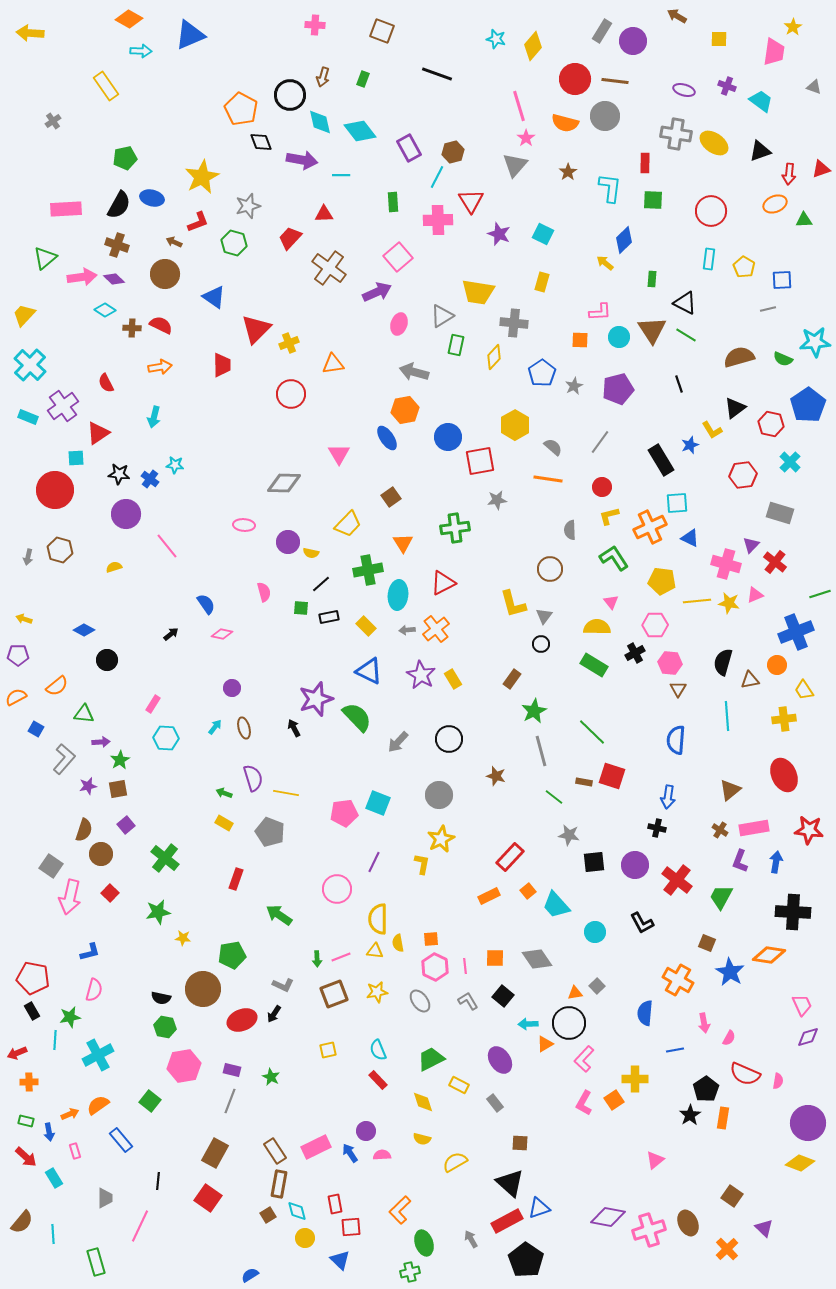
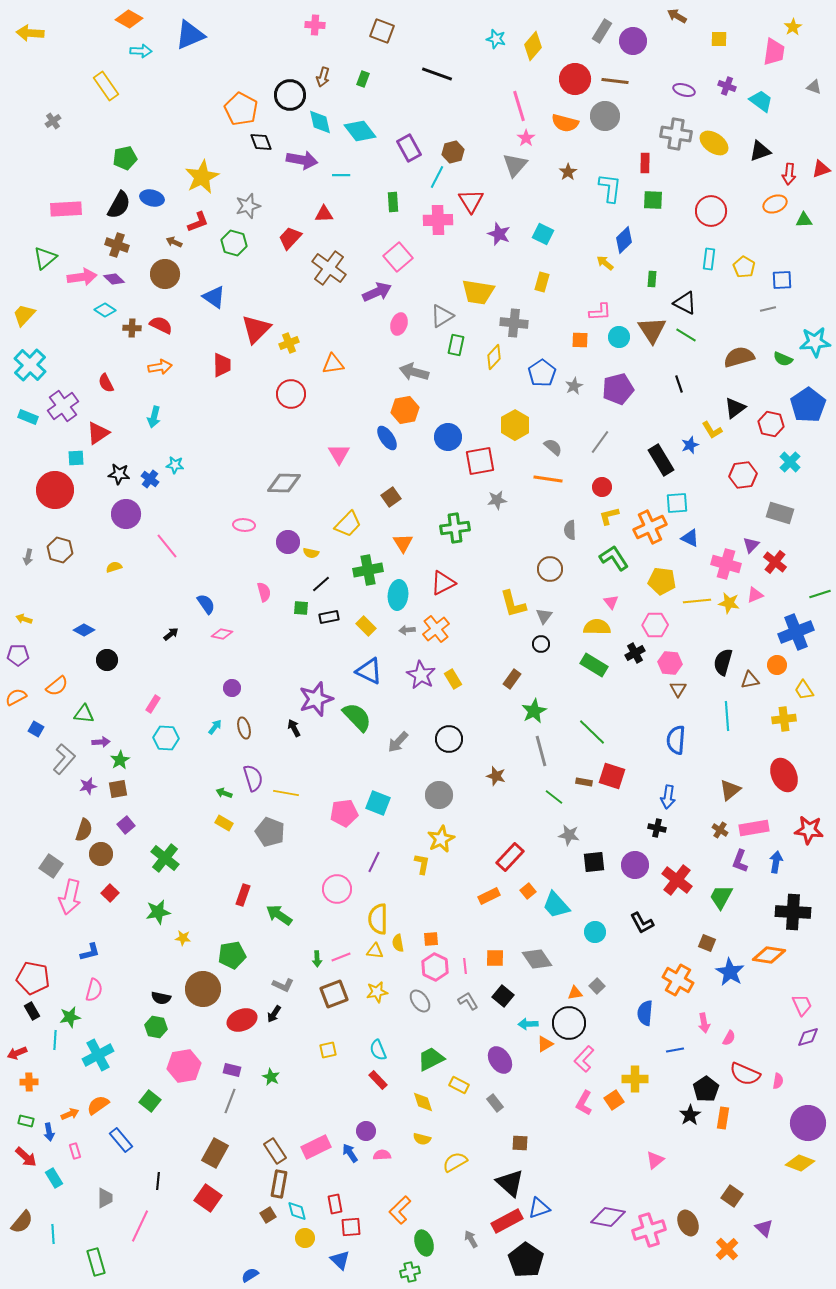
red rectangle at (236, 879): moved 7 px right, 16 px down
green hexagon at (165, 1027): moved 9 px left
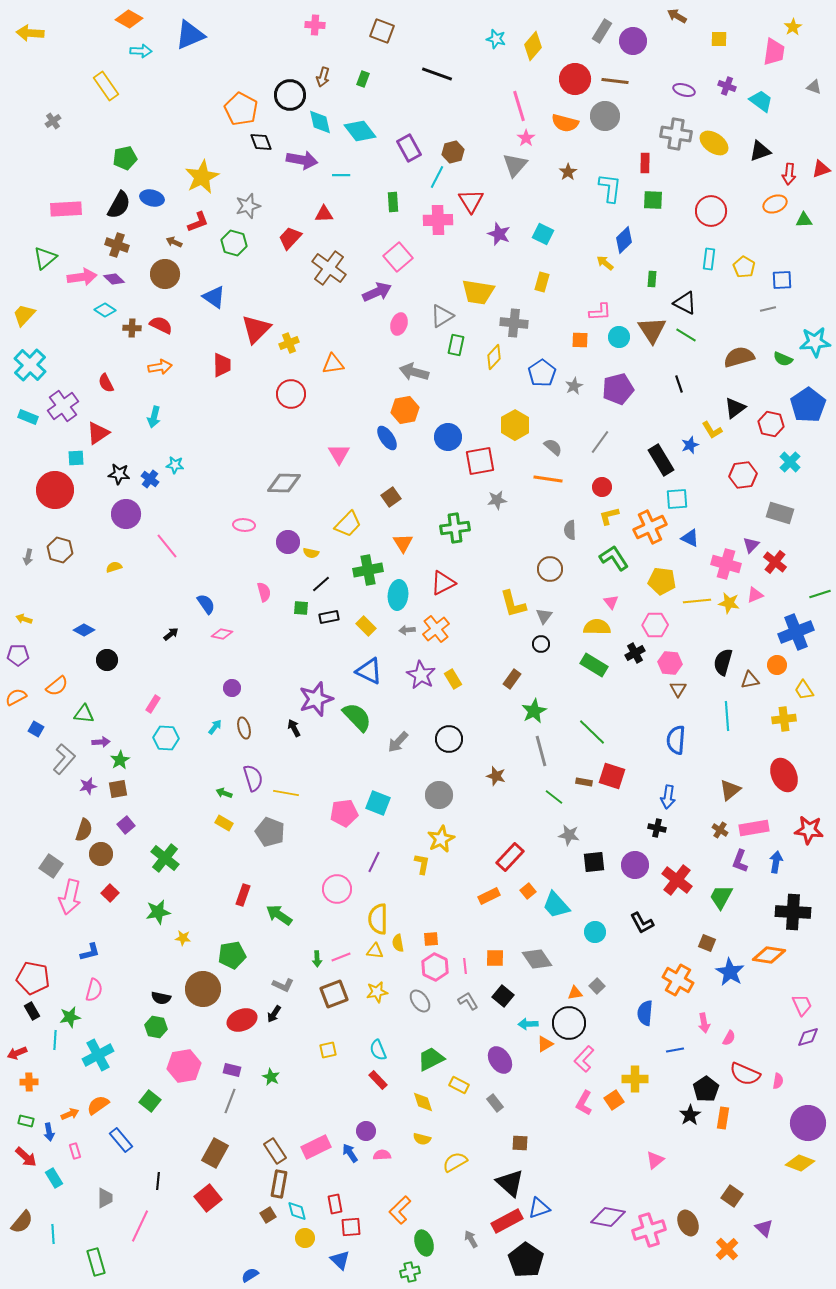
cyan square at (677, 503): moved 4 px up
red square at (208, 1198): rotated 16 degrees clockwise
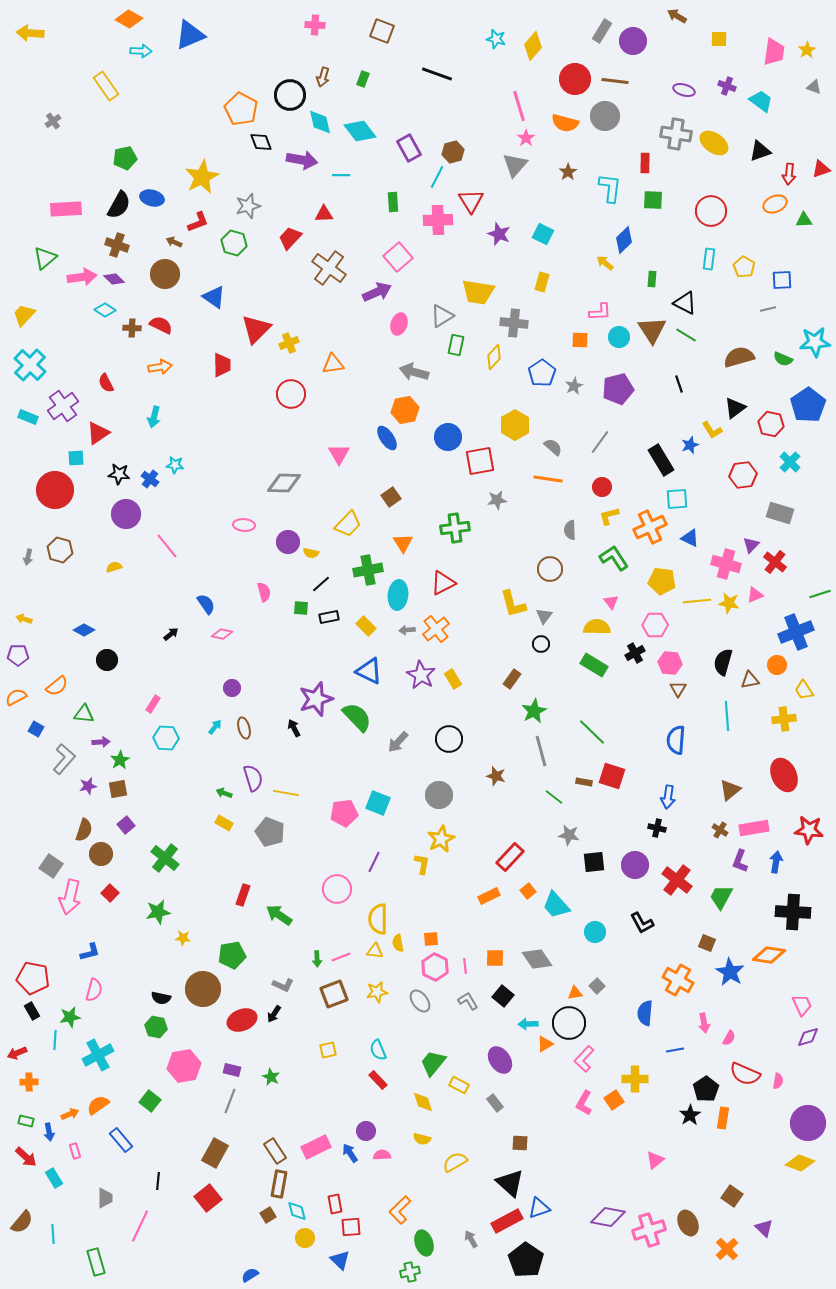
yellow star at (793, 27): moved 14 px right, 23 px down
green trapezoid at (431, 1059): moved 2 px right, 4 px down; rotated 24 degrees counterclockwise
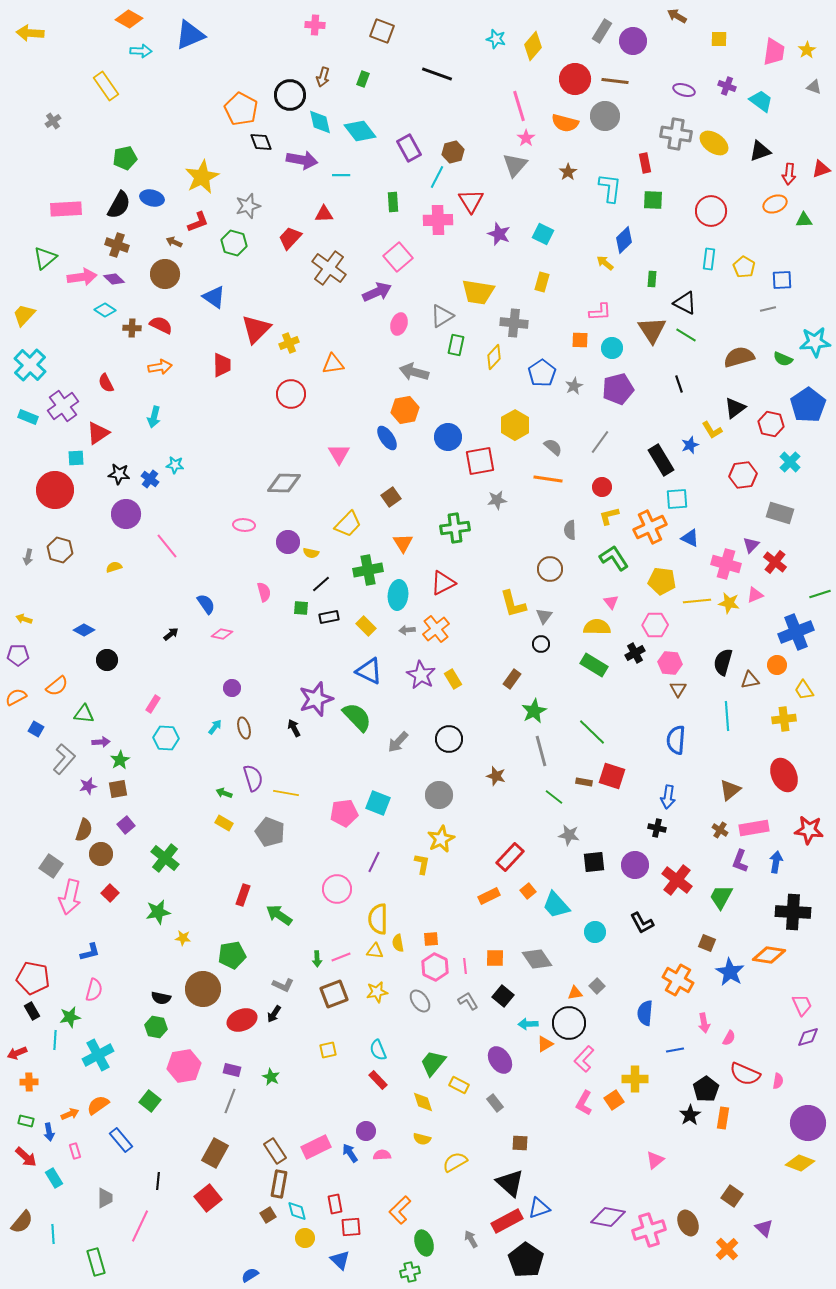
red rectangle at (645, 163): rotated 12 degrees counterclockwise
cyan circle at (619, 337): moved 7 px left, 11 px down
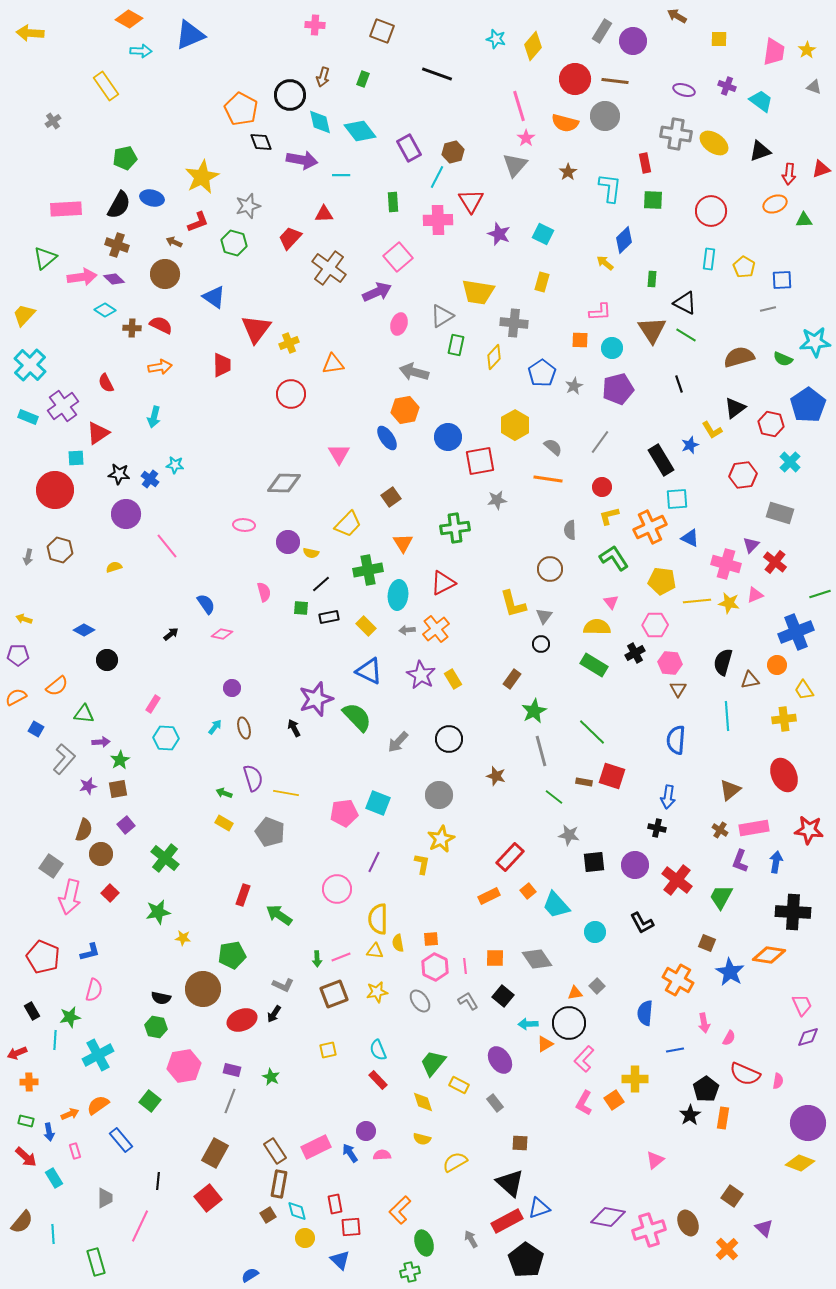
red triangle at (256, 329): rotated 8 degrees counterclockwise
red pentagon at (33, 978): moved 10 px right, 21 px up; rotated 12 degrees clockwise
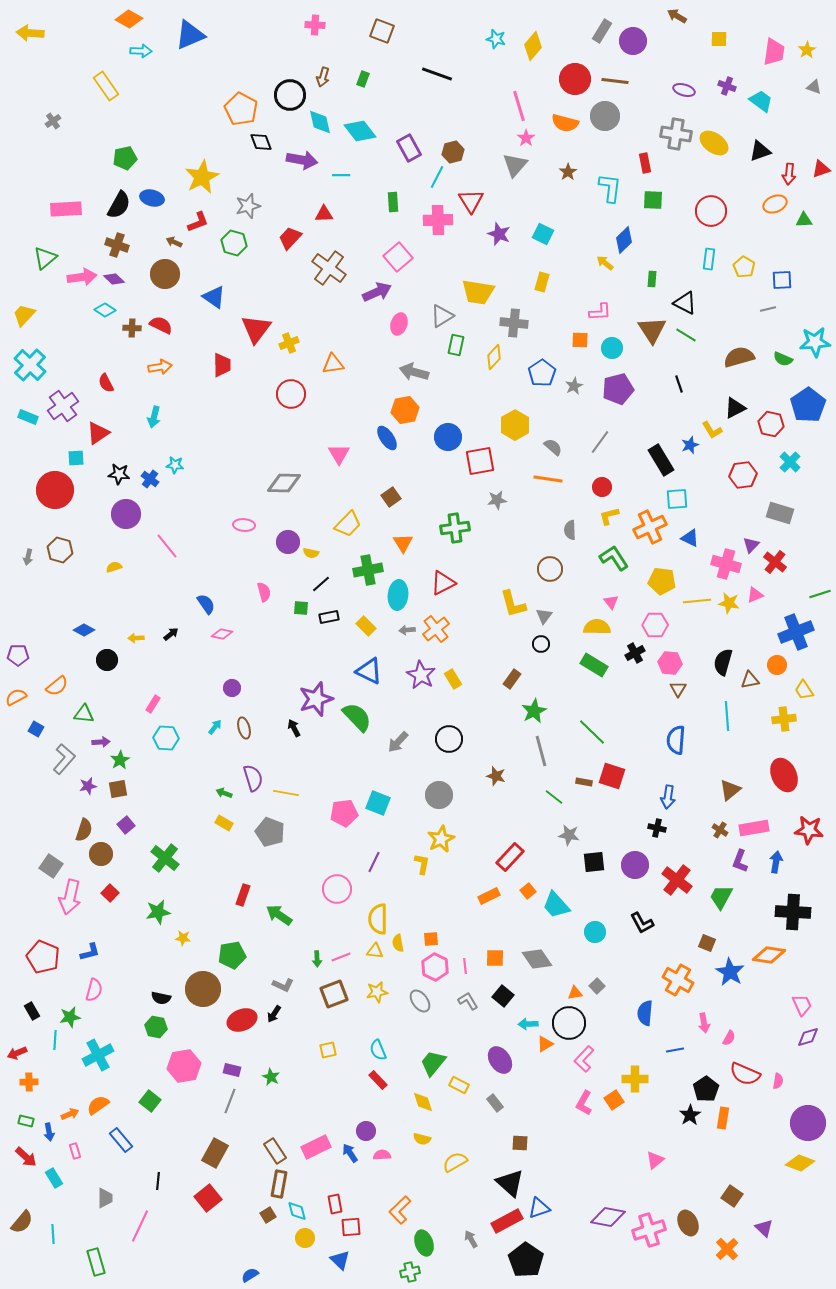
black triangle at (735, 408): rotated 10 degrees clockwise
yellow arrow at (24, 619): moved 112 px right, 19 px down; rotated 21 degrees counterclockwise
